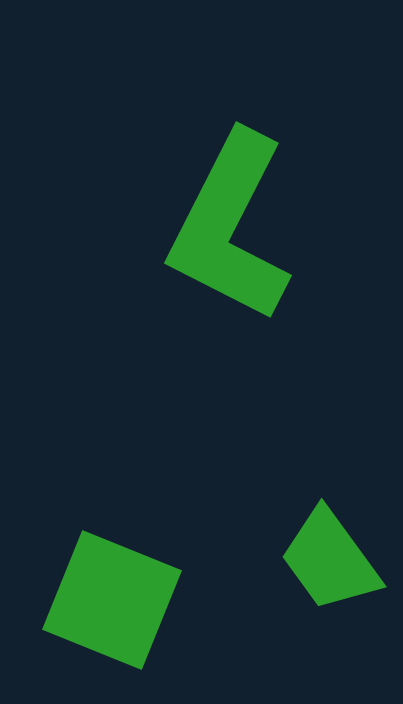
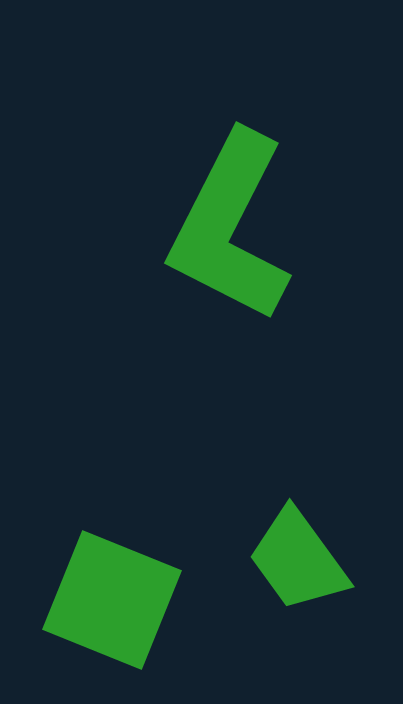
green trapezoid: moved 32 px left
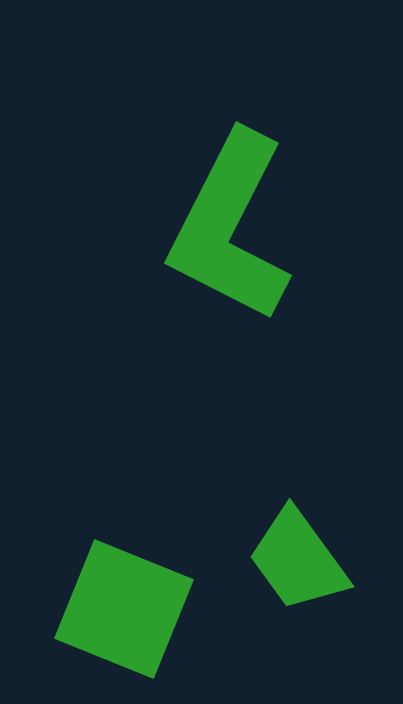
green square: moved 12 px right, 9 px down
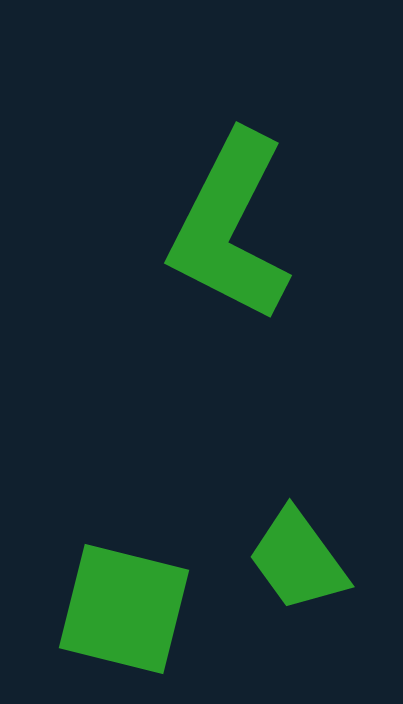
green square: rotated 8 degrees counterclockwise
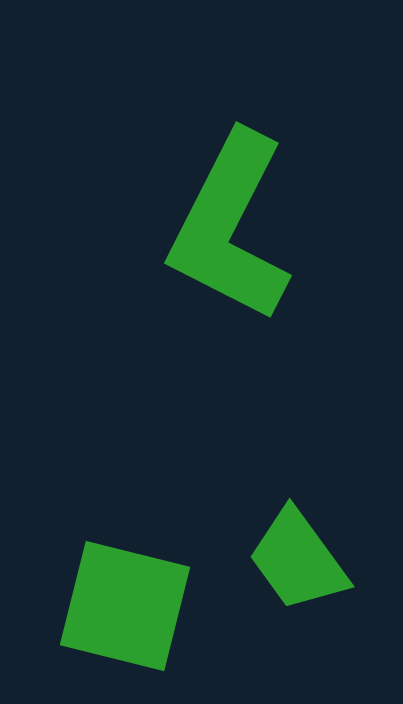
green square: moved 1 px right, 3 px up
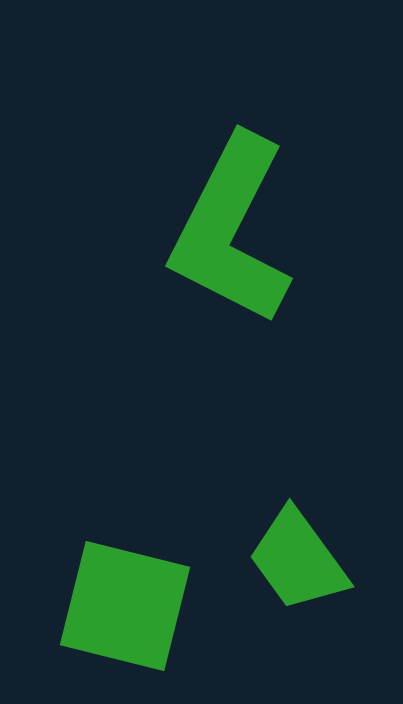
green L-shape: moved 1 px right, 3 px down
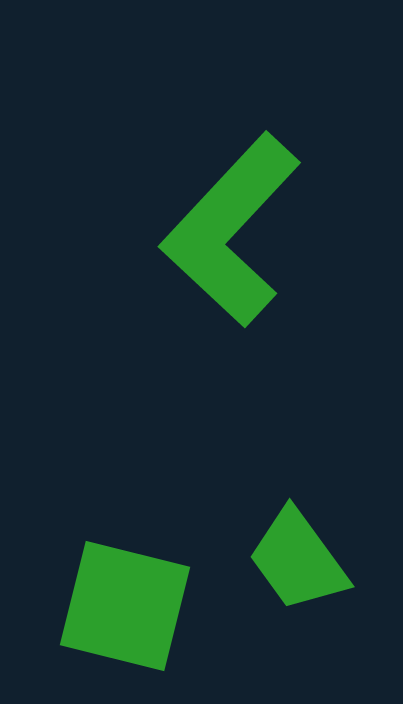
green L-shape: rotated 16 degrees clockwise
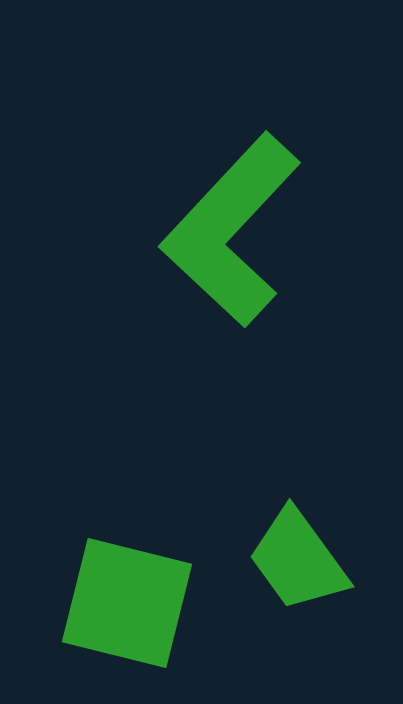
green square: moved 2 px right, 3 px up
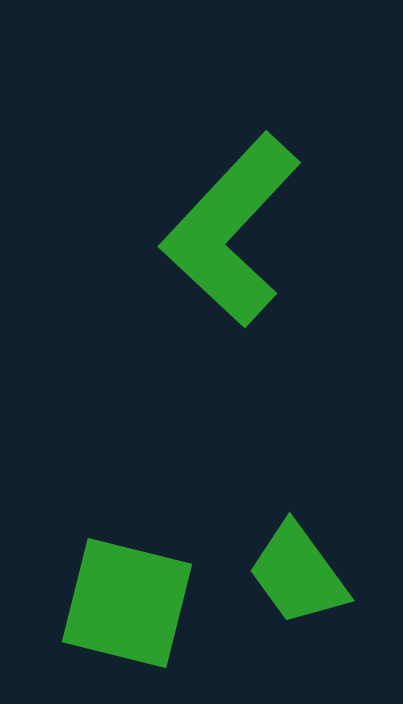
green trapezoid: moved 14 px down
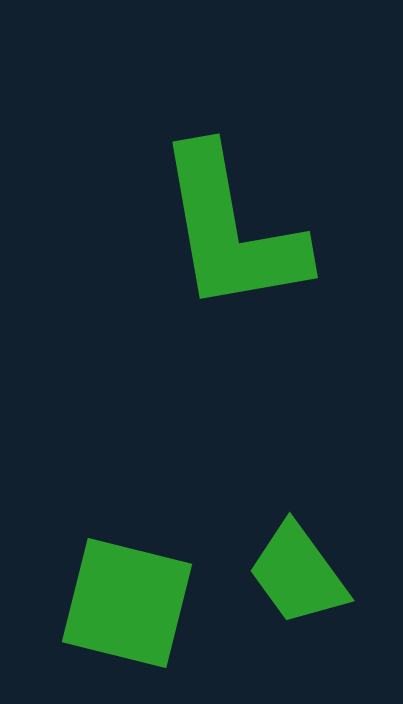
green L-shape: rotated 53 degrees counterclockwise
